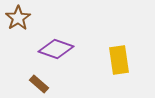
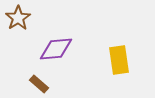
purple diamond: rotated 24 degrees counterclockwise
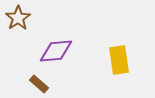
purple diamond: moved 2 px down
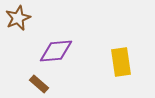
brown star: rotated 10 degrees clockwise
yellow rectangle: moved 2 px right, 2 px down
